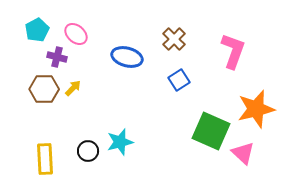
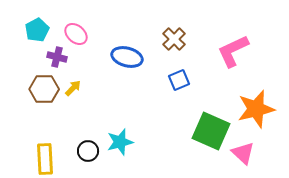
pink L-shape: rotated 135 degrees counterclockwise
blue square: rotated 10 degrees clockwise
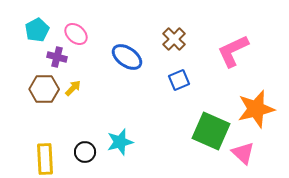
blue ellipse: rotated 20 degrees clockwise
black circle: moved 3 px left, 1 px down
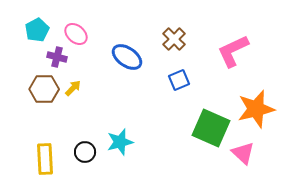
green square: moved 3 px up
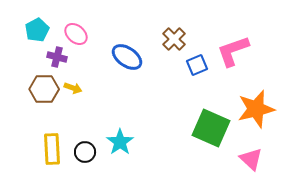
pink L-shape: rotated 6 degrees clockwise
blue square: moved 18 px right, 15 px up
yellow arrow: rotated 66 degrees clockwise
cyan star: rotated 20 degrees counterclockwise
pink triangle: moved 8 px right, 6 px down
yellow rectangle: moved 7 px right, 10 px up
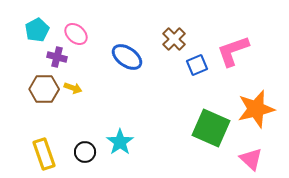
yellow rectangle: moved 8 px left, 5 px down; rotated 16 degrees counterclockwise
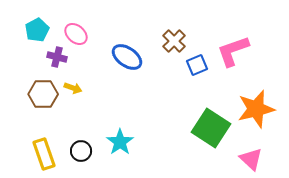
brown cross: moved 2 px down
brown hexagon: moved 1 px left, 5 px down
green square: rotated 9 degrees clockwise
black circle: moved 4 px left, 1 px up
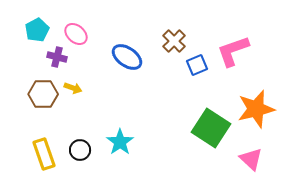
black circle: moved 1 px left, 1 px up
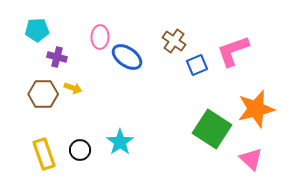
cyan pentagon: rotated 25 degrees clockwise
pink ellipse: moved 24 px right, 3 px down; rotated 50 degrees clockwise
brown cross: rotated 10 degrees counterclockwise
green square: moved 1 px right, 1 px down
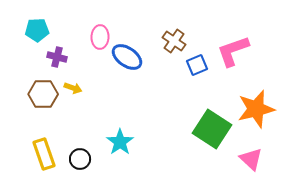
black circle: moved 9 px down
